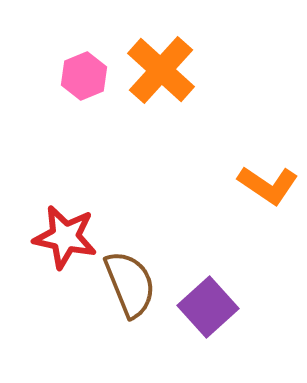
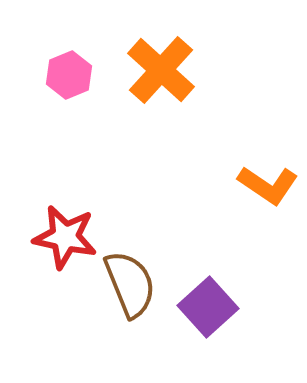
pink hexagon: moved 15 px left, 1 px up
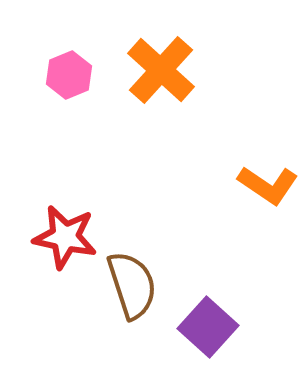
brown semicircle: moved 2 px right, 1 px down; rotated 4 degrees clockwise
purple square: moved 20 px down; rotated 6 degrees counterclockwise
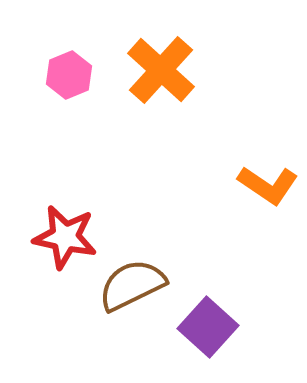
brown semicircle: rotated 98 degrees counterclockwise
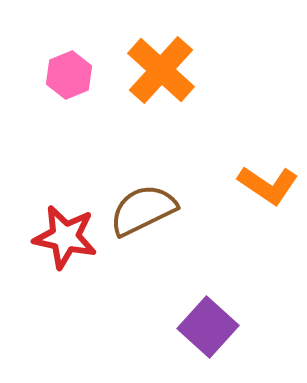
brown semicircle: moved 11 px right, 75 px up
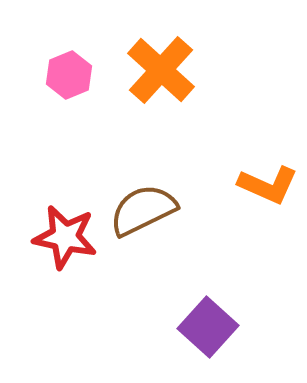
orange L-shape: rotated 10 degrees counterclockwise
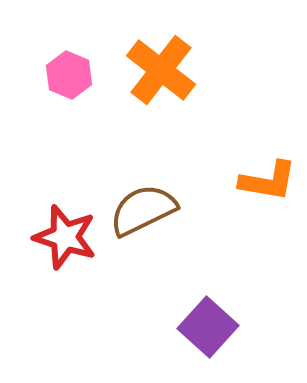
orange cross: rotated 4 degrees counterclockwise
pink hexagon: rotated 15 degrees counterclockwise
orange L-shape: moved 4 px up; rotated 14 degrees counterclockwise
red star: rotated 6 degrees clockwise
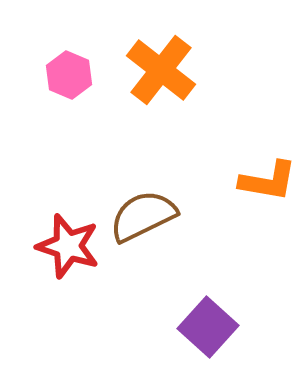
brown semicircle: moved 6 px down
red star: moved 3 px right, 9 px down
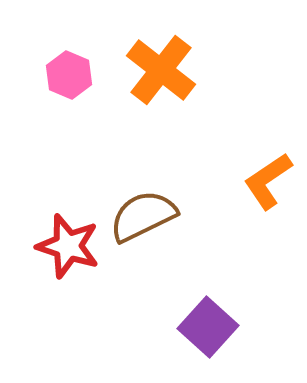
orange L-shape: rotated 136 degrees clockwise
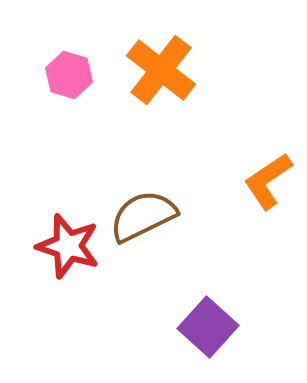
pink hexagon: rotated 6 degrees counterclockwise
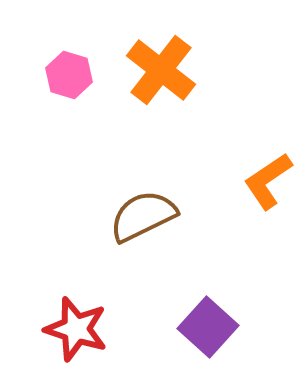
red star: moved 8 px right, 83 px down
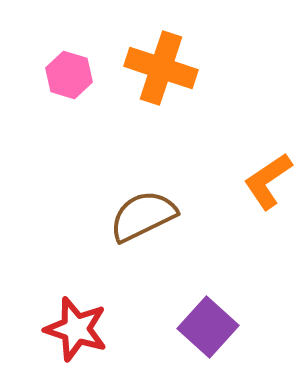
orange cross: moved 2 px up; rotated 20 degrees counterclockwise
